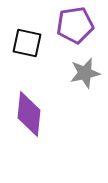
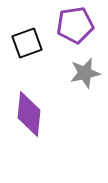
black square: rotated 32 degrees counterclockwise
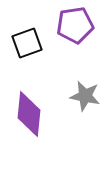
gray star: moved 23 px down; rotated 24 degrees clockwise
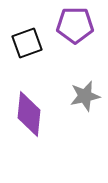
purple pentagon: rotated 9 degrees clockwise
gray star: rotated 24 degrees counterclockwise
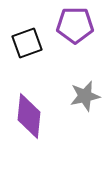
purple diamond: moved 2 px down
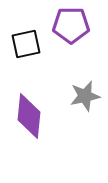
purple pentagon: moved 4 px left
black square: moved 1 px left, 1 px down; rotated 8 degrees clockwise
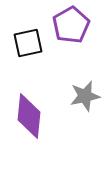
purple pentagon: rotated 30 degrees counterclockwise
black square: moved 2 px right, 1 px up
